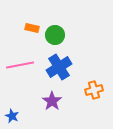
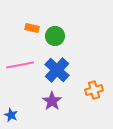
green circle: moved 1 px down
blue cross: moved 2 px left, 3 px down; rotated 15 degrees counterclockwise
blue star: moved 1 px left, 1 px up
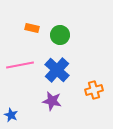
green circle: moved 5 px right, 1 px up
purple star: rotated 24 degrees counterclockwise
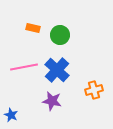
orange rectangle: moved 1 px right
pink line: moved 4 px right, 2 px down
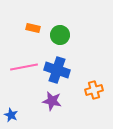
blue cross: rotated 25 degrees counterclockwise
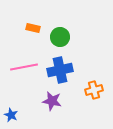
green circle: moved 2 px down
blue cross: moved 3 px right; rotated 30 degrees counterclockwise
